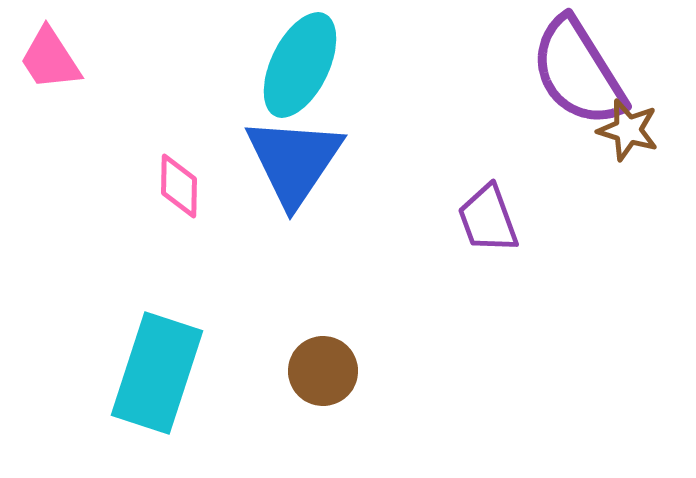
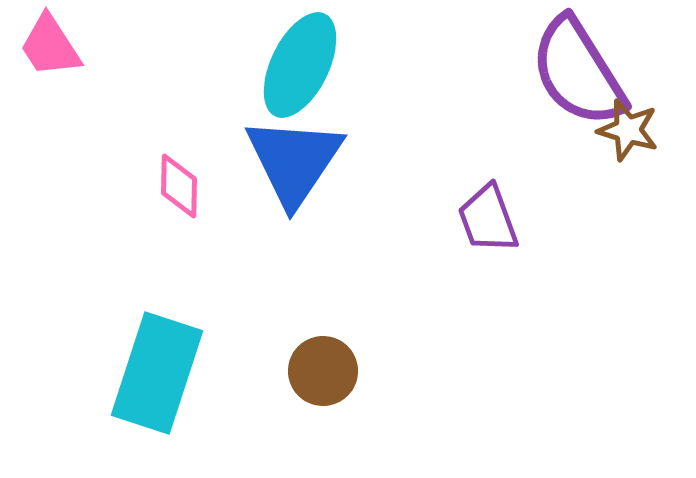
pink trapezoid: moved 13 px up
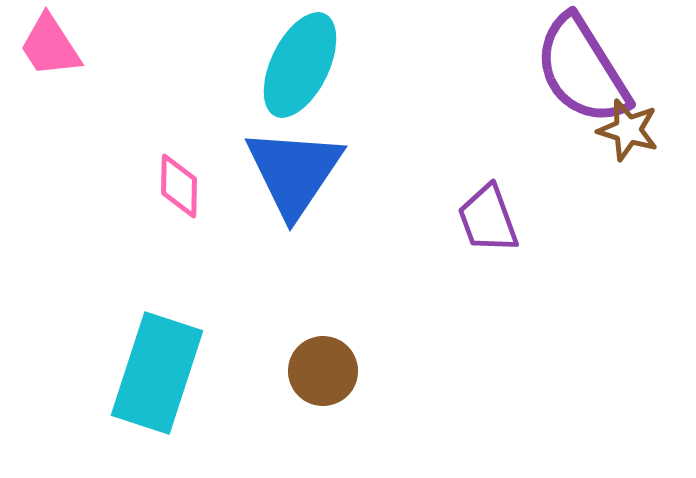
purple semicircle: moved 4 px right, 2 px up
blue triangle: moved 11 px down
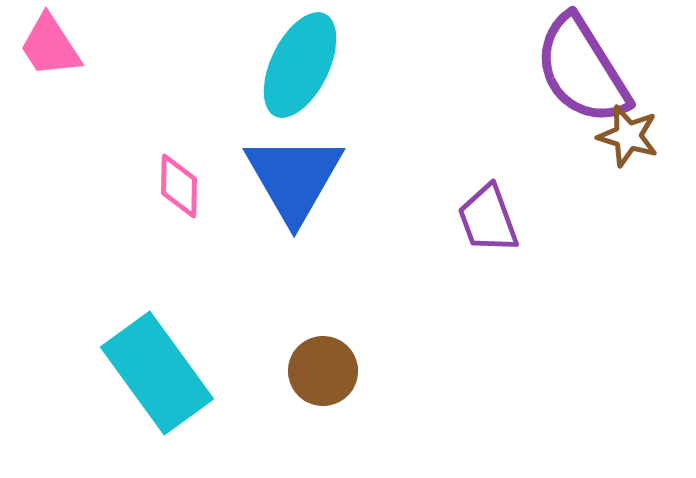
brown star: moved 6 px down
blue triangle: moved 6 px down; rotated 4 degrees counterclockwise
cyan rectangle: rotated 54 degrees counterclockwise
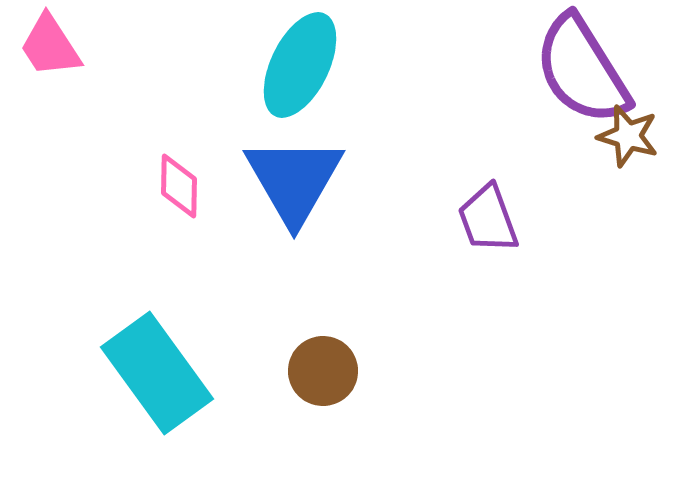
blue triangle: moved 2 px down
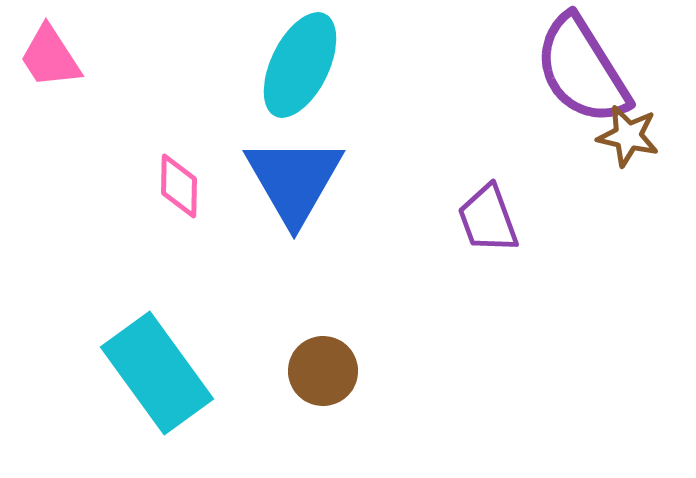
pink trapezoid: moved 11 px down
brown star: rotated 4 degrees counterclockwise
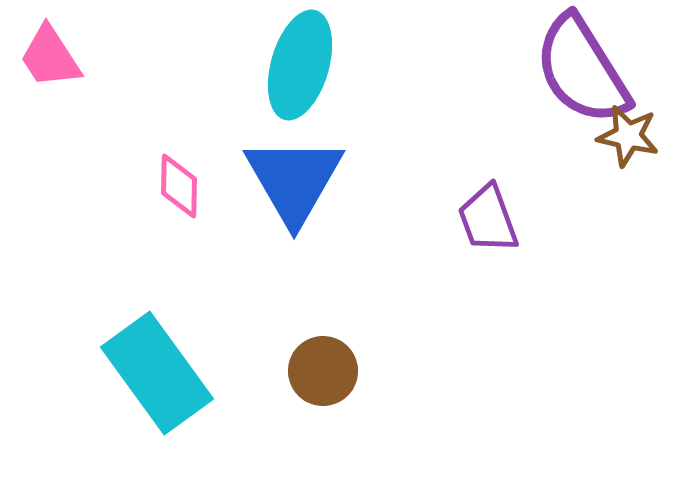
cyan ellipse: rotated 10 degrees counterclockwise
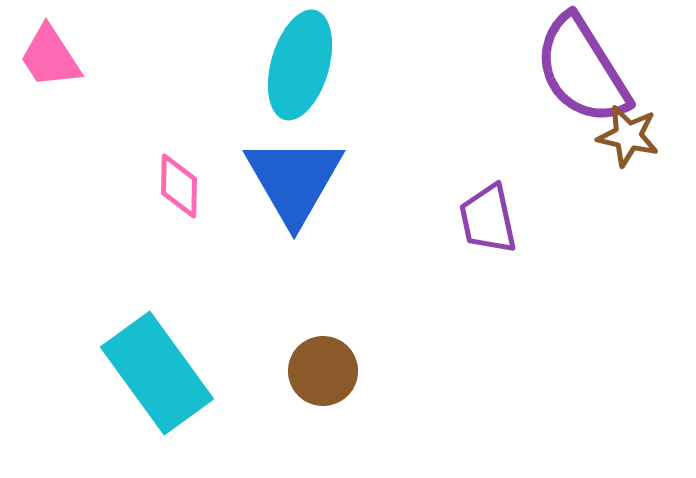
purple trapezoid: rotated 8 degrees clockwise
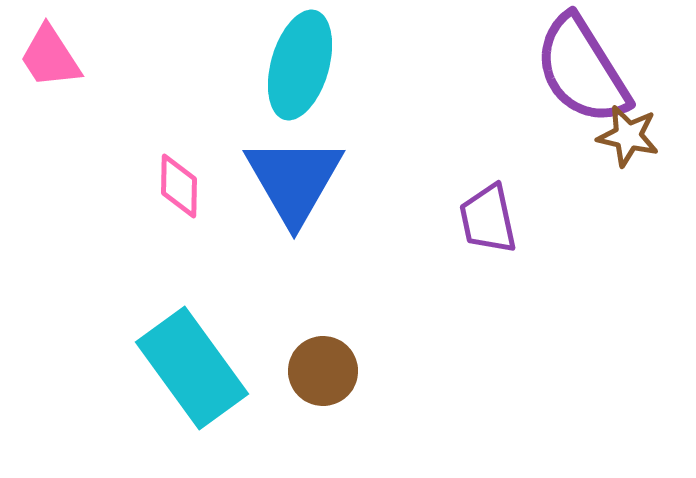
cyan rectangle: moved 35 px right, 5 px up
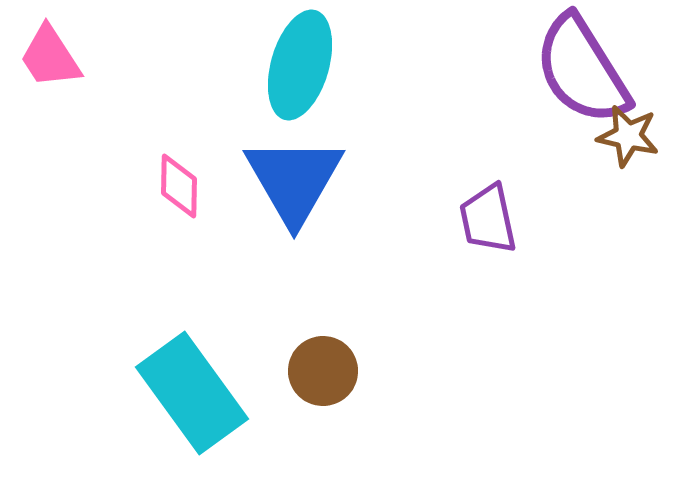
cyan rectangle: moved 25 px down
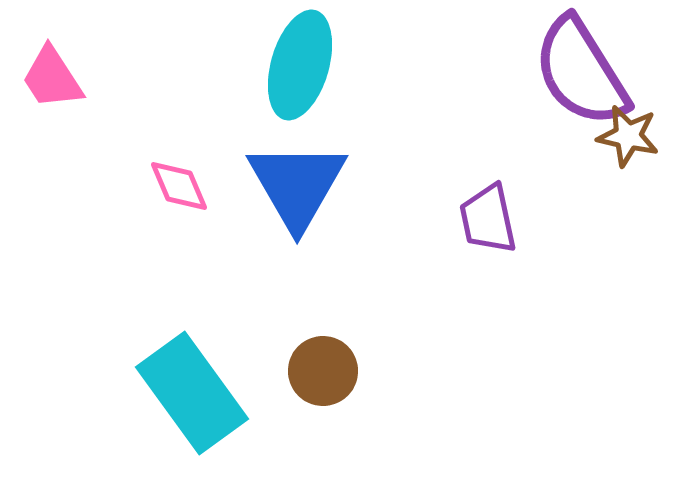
pink trapezoid: moved 2 px right, 21 px down
purple semicircle: moved 1 px left, 2 px down
blue triangle: moved 3 px right, 5 px down
pink diamond: rotated 24 degrees counterclockwise
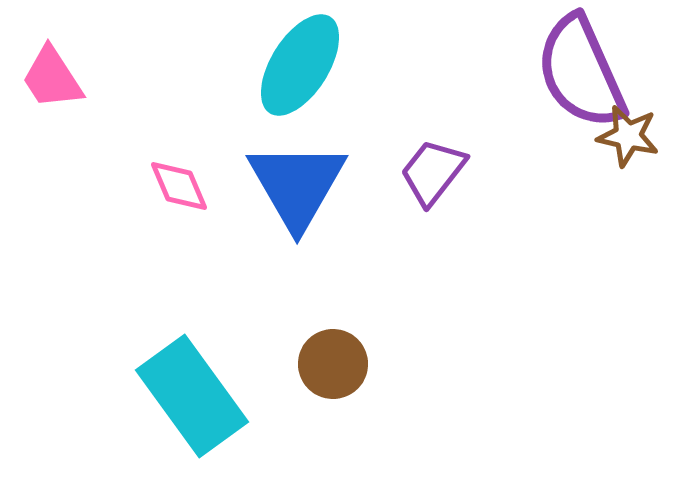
cyan ellipse: rotated 16 degrees clockwise
purple semicircle: rotated 8 degrees clockwise
purple trapezoid: moved 55 px left, 47 px up; rotated 50 degrees clockwise
brown circle: moved 10 px right, 7 px up
cyan rectangle: moved 3 px down
